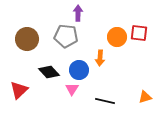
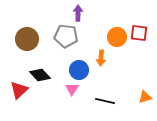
orange arrow: moved 1 px right
black diamond: moved 9 px left, 3 px down
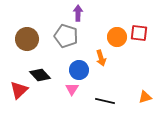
gray pentagon: rotated 10 degrees clockwise
orange arrow: rotated 21 degrees counterclockwise
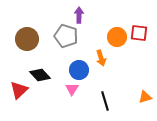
purple arrow: moved 1 px right, 2 px down
black line: rotated 60 degrees clockwise
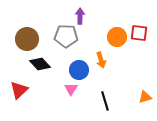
purple arrow: moved 1 px right, 1 px down
gray pentagon: rotated 15 degrees counterclockwise
orange arrow: moved 2 px down
black diamond: moved 11 px up
pink triangle: moved 1 px left
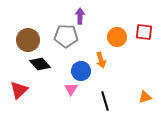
red square: moved 5 px right, 1 px up
brown circle: moved 1 px right, 1 px down
blue circle: moved 2 px right, 1 px down
